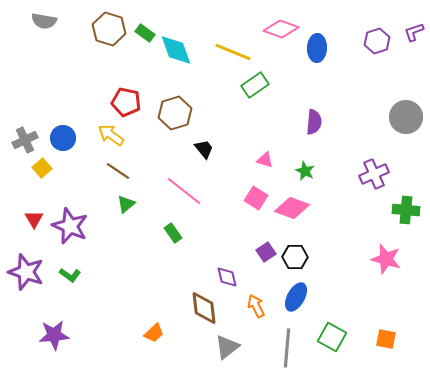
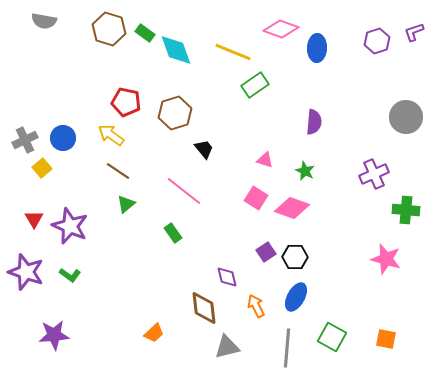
gray triangle at (227, 347): rotated 24 degrees clockwise
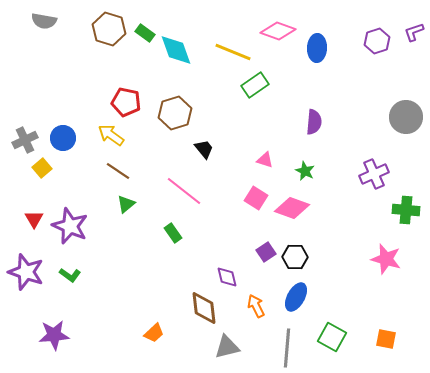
pink diamond at (281, 29): moved 3 px left, 2 px down
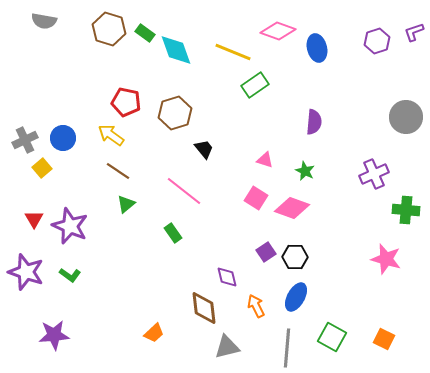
blue ellipse at (317, 48): rotated 16 degrees counterclockwise
orange square at (386, 339): moved 2 px left; rotated 15 degrees clockwise
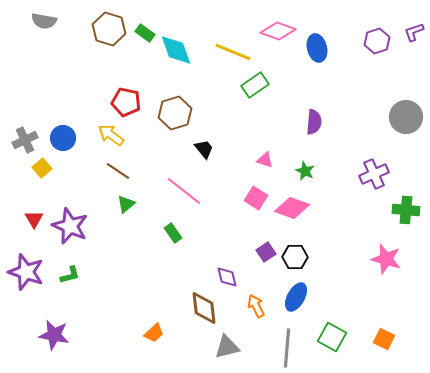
green L-shape at (70, 275): rotated 50 degrees counterclockwise
purple star at (54, 335): rotated 16 degrees clockwise
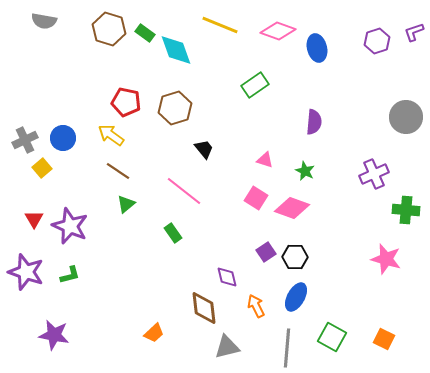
yellow line at (233, 52): moved 13 px left, 27 px up
brown hexagon at (175, 113): moved 5 px up
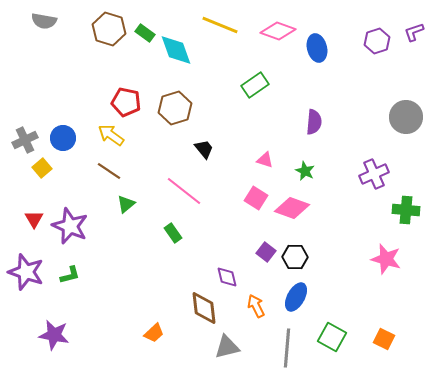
brown line at (118, 171): moved 9 px left
purple square at (266, 252): rotated 18 degrees counterclockwise
